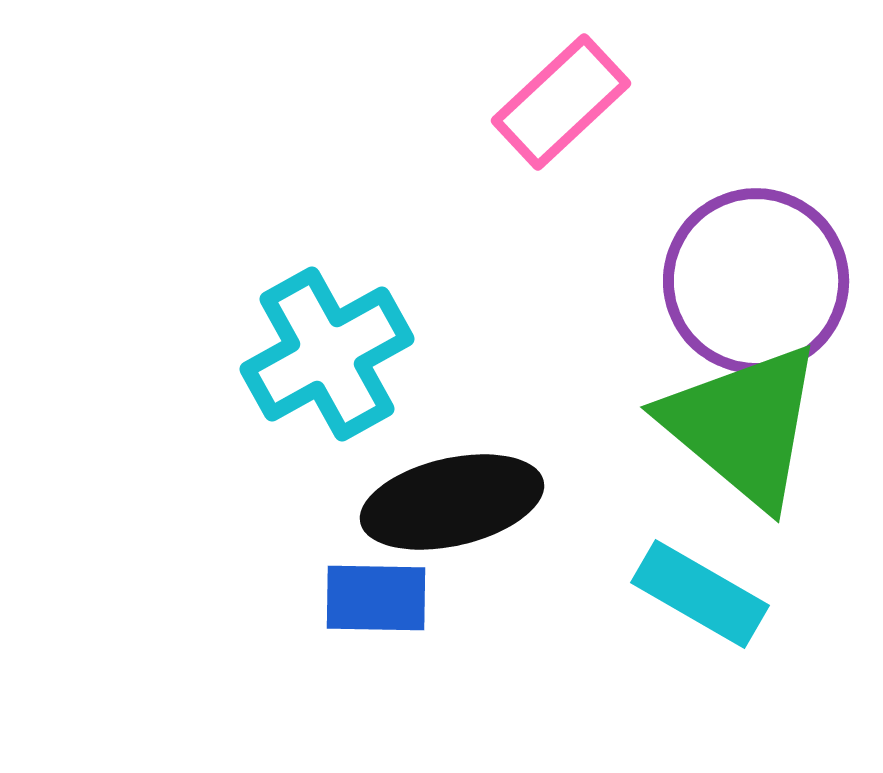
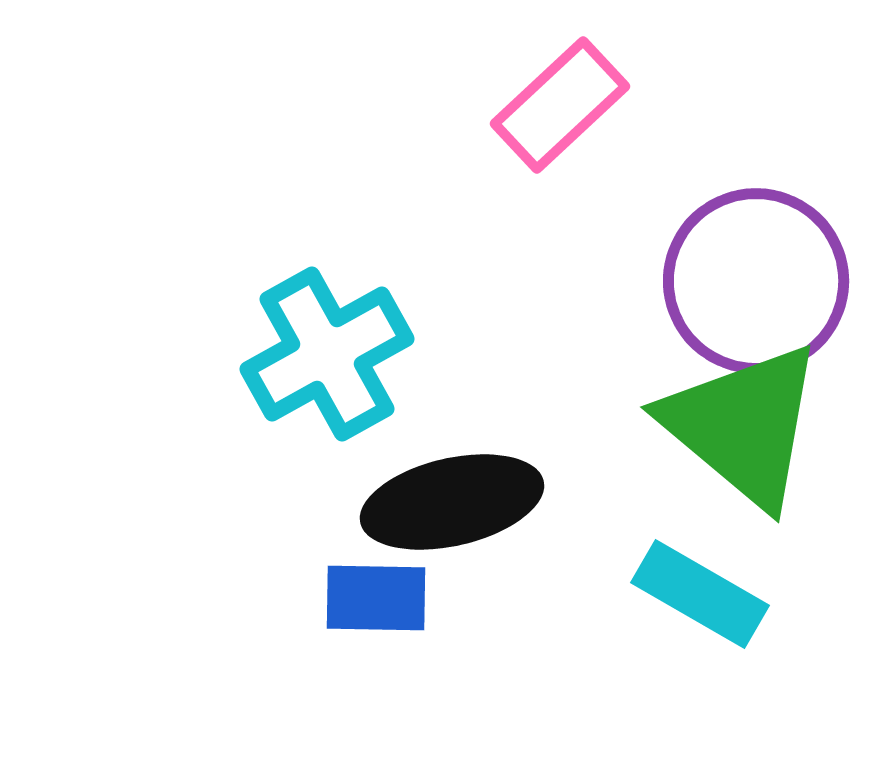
pink rectangle: moved 1 px left, 3 px down
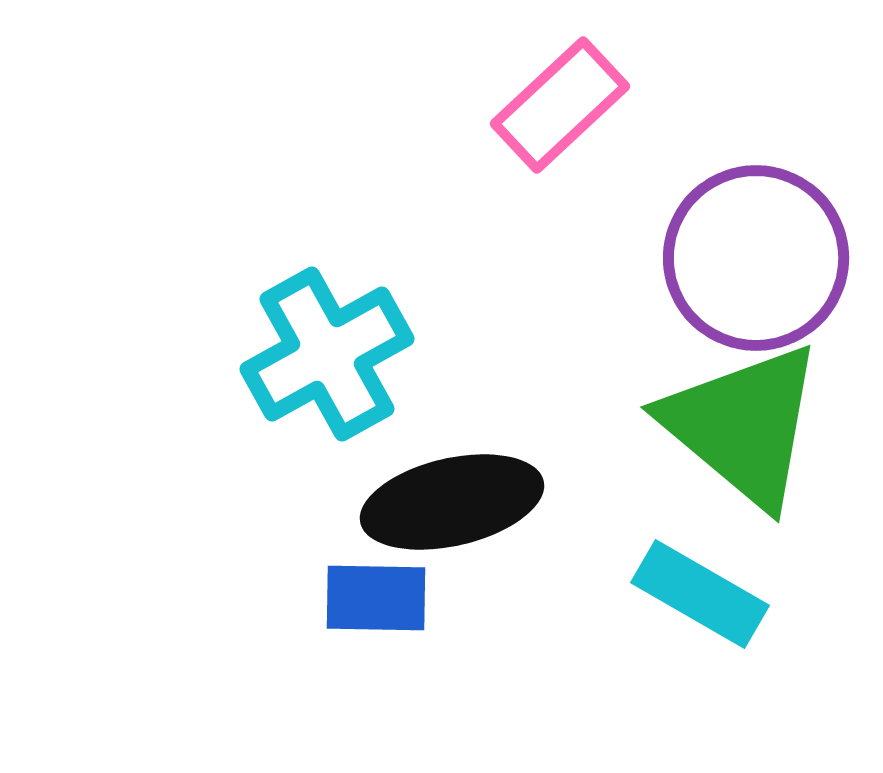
purple circle: moved 23 px up
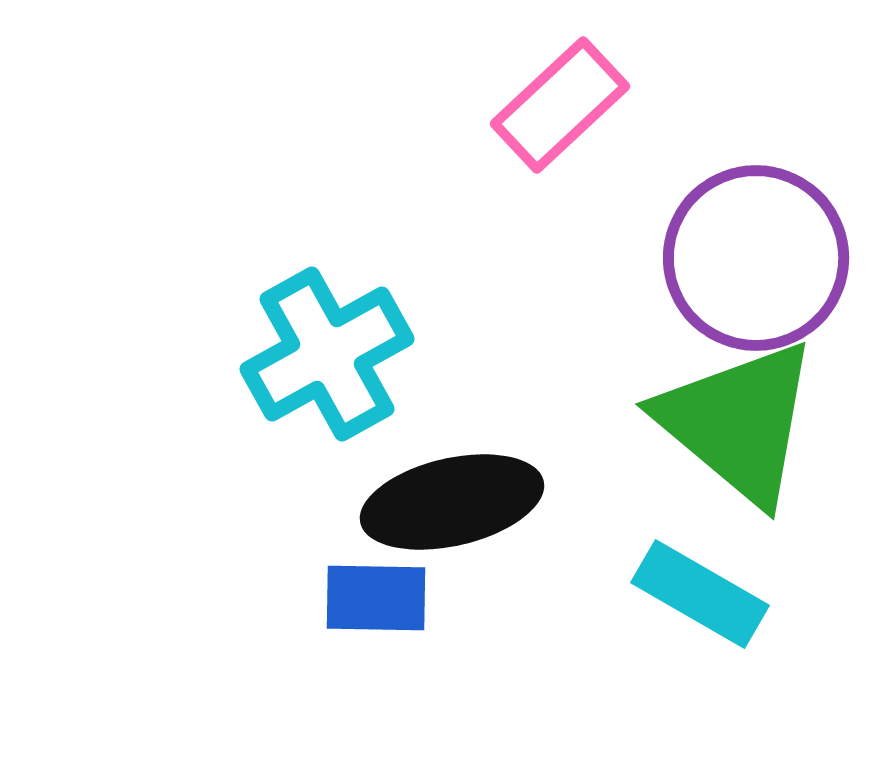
green triangle: moved 5 px left, 3 px up
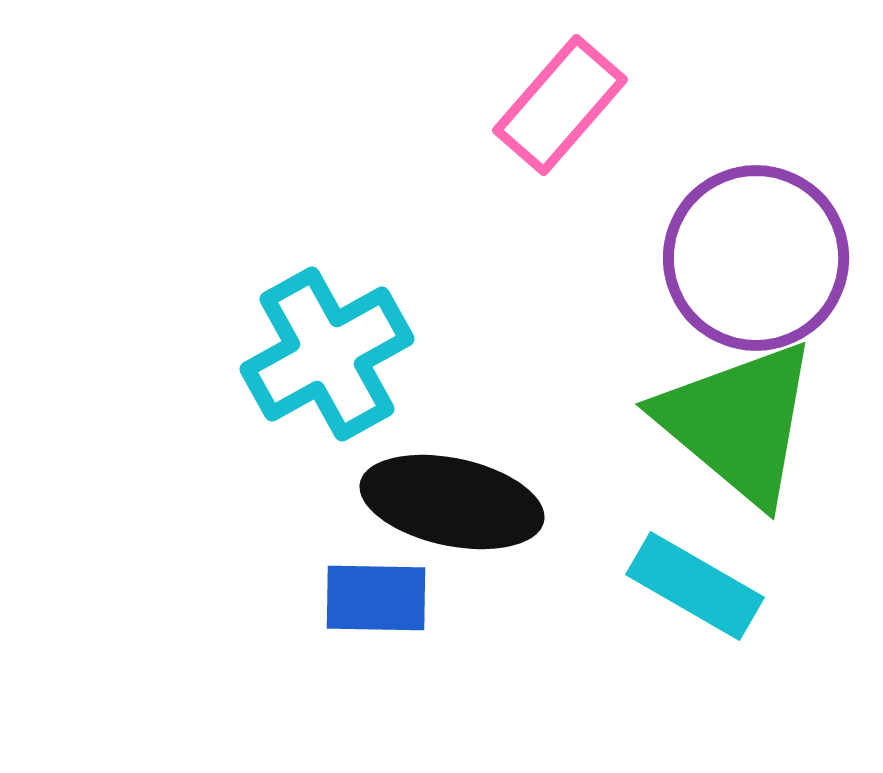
pink rectangle: rotated 6 degrees counterclockwise
black ellipse: rotated 25 degrees clockwise
cyan rectangle: moved 5 px left, 8 px up
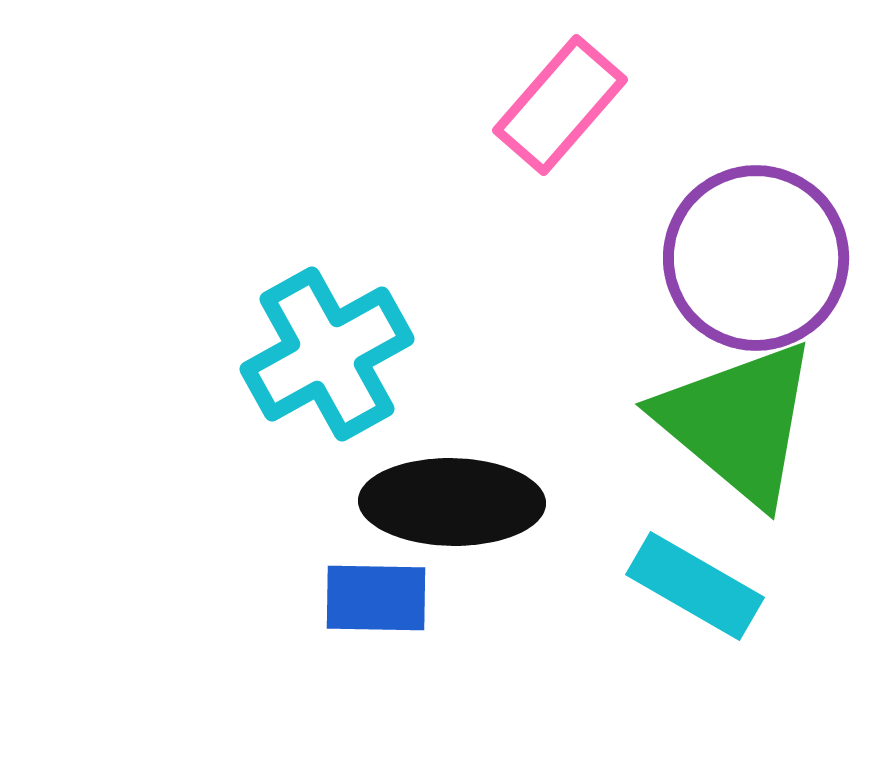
black ellipse: rotated 11 degrees counterclockwise
